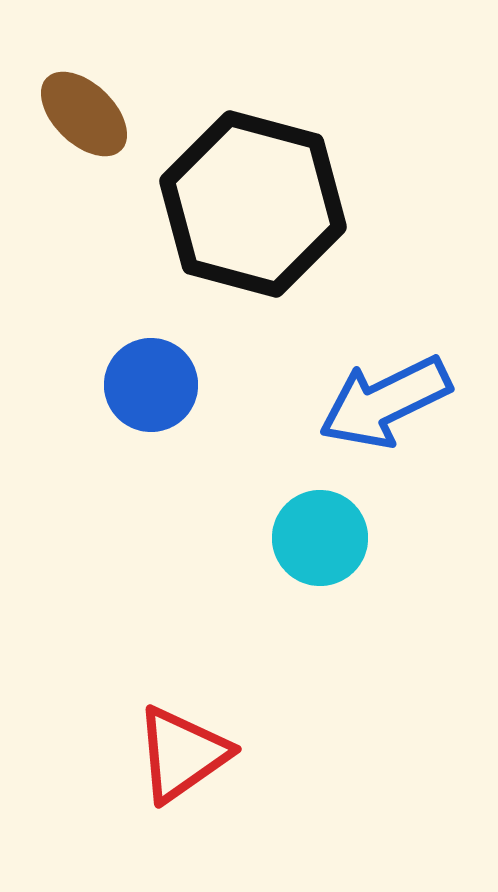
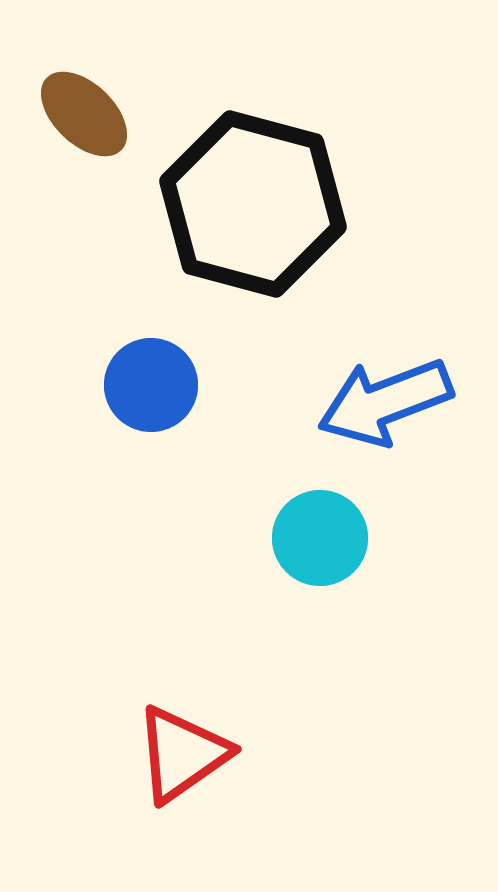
blue arrow: rotated 5 degrees clockwise
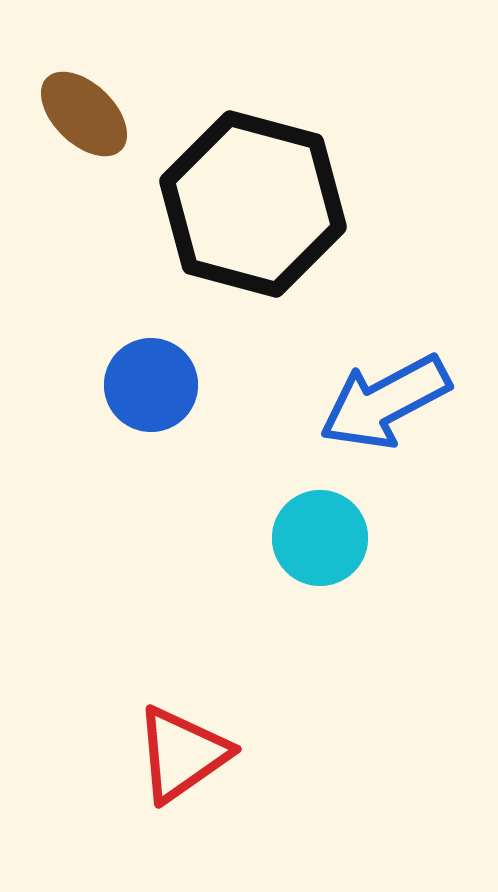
blue arrow: rotated 7 degrees counterclockwise
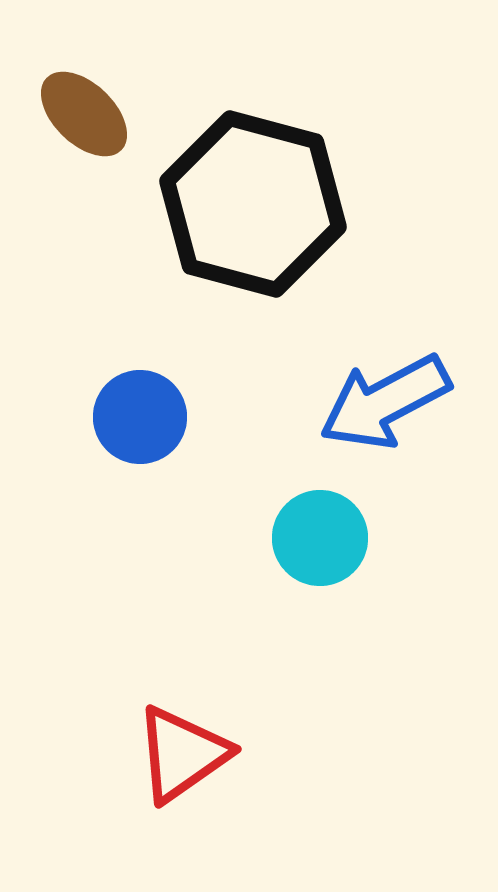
blue circle: moved 11 px left, 32 px down
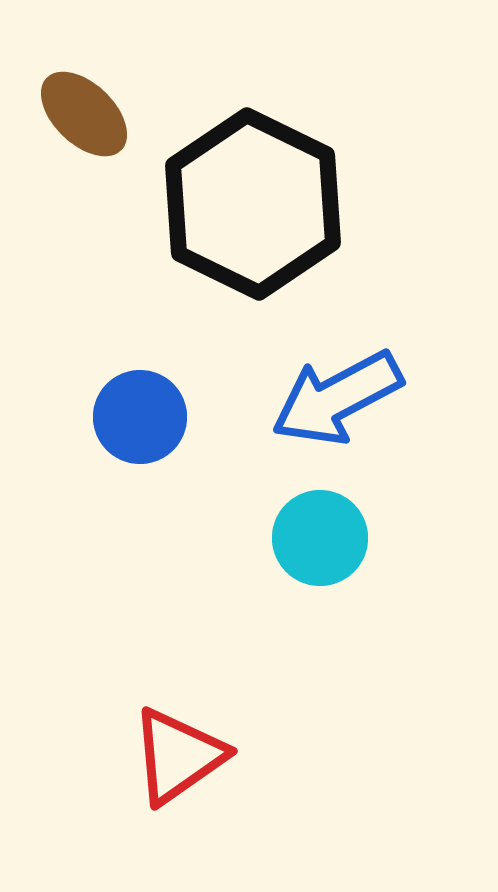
black hexagon: rotated 11 degrees clockwise
blue arrow: moved 48 px left, 4 px up
red triangle: moved 4 px left, 2 px down
